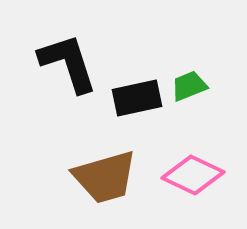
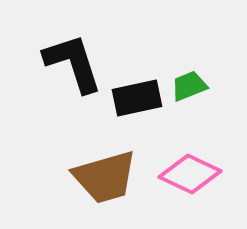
black L-shape: moved 5 px right
pink diamond: moved 3 px left, 1 px up
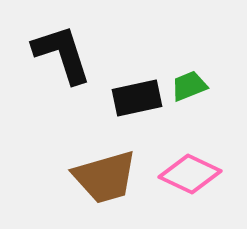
black L-shape: moved 11 px left, 9 px up
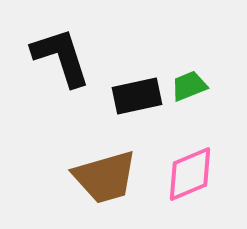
black L-shape: moved 1 px left, 3 px down
black rectangle: moved 2 px up
pink diamond: rotated 48 degrees counterclockwise
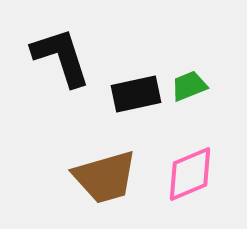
black rectangle: moved 1 px left, 2 px up
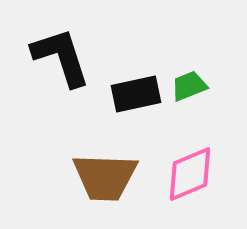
brown trapezoid: rotated 18 degrees clockwise
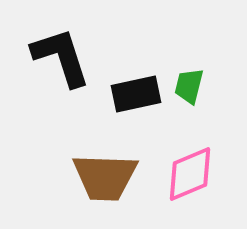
green trapezoid: rotated 54 degrees counterclockwise
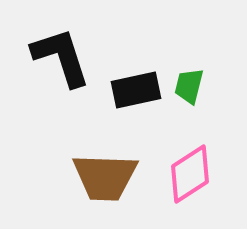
black rectangle: moved 4 px up
pink diamond: rotated 10 degrees counterclockwise
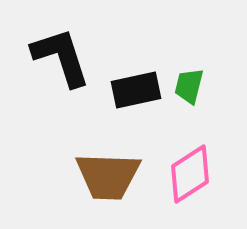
brown trapezoid: moved 3 px right, 1 px up
